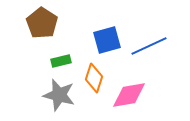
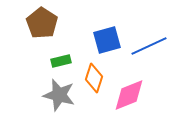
pink diamond: rotated 12 degrees counterclockwise
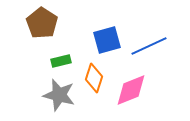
pink diamond: moved 2 px right, 5 px up
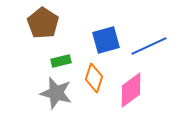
brown pentagon: moved 1 px right
blue square: moved 1 px left
pink diamond: rotated 15 degrees counterclockwise
gray star: moved 3 px left, 2 px up
